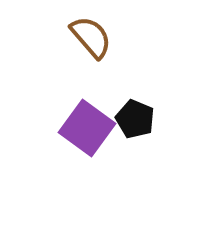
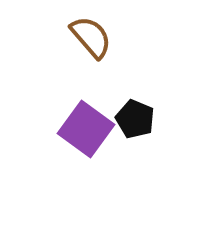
purple square: moved 1 px left, 1 px down
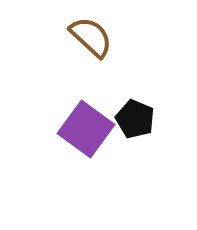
brown semicircle: rotated 6 degrees counterclockwise
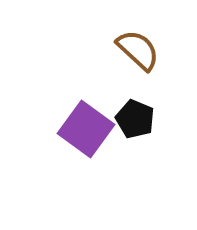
brown semicircle: moved 47 px right, 13 px down
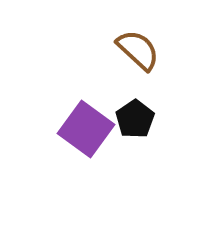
black pentagon: rotated 15 degrees clockwise
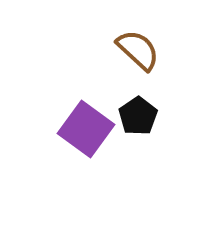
black pentagon: moved 3 px right, 3 px up
